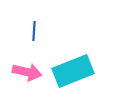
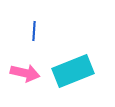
pink arrow: moved 2 px left, 1 px down
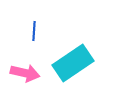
cyan rectangle: moved 8 px up; rotated 12 degrees counterclockwise
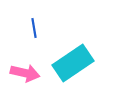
blue line: moved 3 px up; rotated 12 degrees counterclockwise
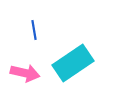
blue line: moved 2 px down
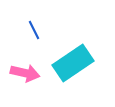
blue line: rotated 18 degrees counterclockwise
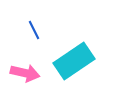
cyan rectangle: moved 1 px right, 2 px up
